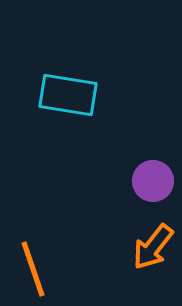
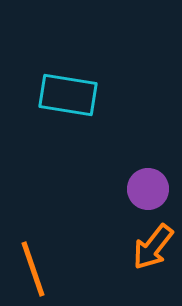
purple circle: moved 5 px left, 8 px down
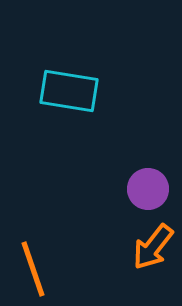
cyan rectangle: moved 1 px right, 4 px up
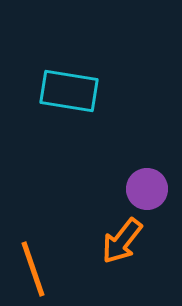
purple circle: moved 1 px left
orange arrow: moved 31 px left, 6 px up
